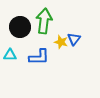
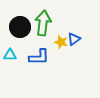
green arrow: moved 1 px left, 2 px down
blue triangle: rotated 16 degrees clockwise
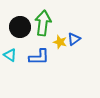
yellow star: moved 1 px left
cyan triangle: rotated 32 degrees clockwise
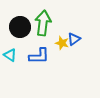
yellow star: moved 2 px right, 1 px down
blue L-shape: moved 1 px up
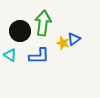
black circle: moved 4 px down
yellow star: moved 1 px right
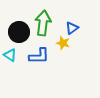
black circle: moved 1 px left, 1 px down
blue triangle: moved 2 px left, 11 px up
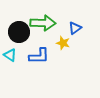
green arrow: rotated 85 degrees clockwise
blue triangle: moved 3 px right
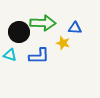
blue triangle: rotated 40 degrees clockwise
cyan triangle: rotated 16 degrees counterclockwise
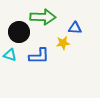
green arrow: moved 6 px up
yellow star: rotated 24 degrees counterclockwise
